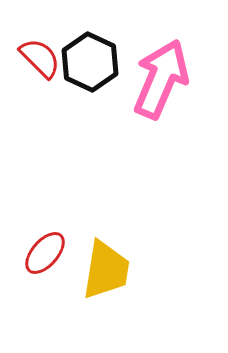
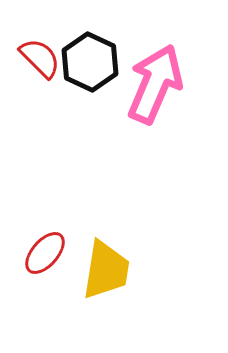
pink arrow: moved 6 px left, 5 px down
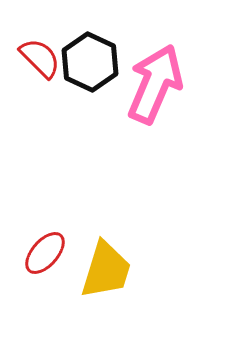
yellow trapezoid: rotated 8 degrees clockwise
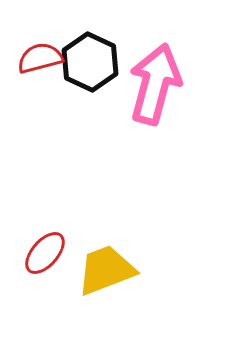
red semicircle: rotated 60 degrees counterclockwise
pink arrow: rotated 8 degrees counterclockwise
yellow trapezoid: rotated 128 degrees counterclockwise
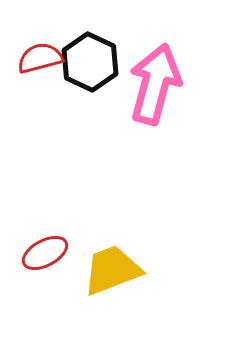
red ellipse: rotated 21 degrees clockwise
yellow trapezoid: moved 6 px right
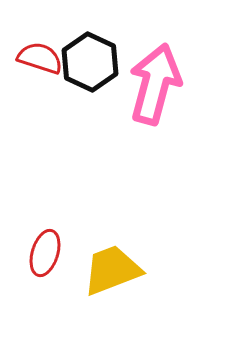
red semicircle: rotated 33 degrees clockwise
red ellipse: rotated 45 degrees counterclockwise
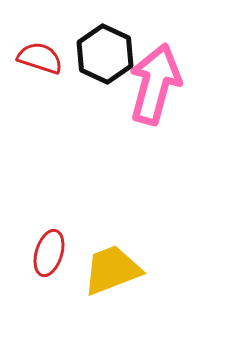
black hexagon: moved 15 px right, 8 px up
red ellipse: moved 4 px right
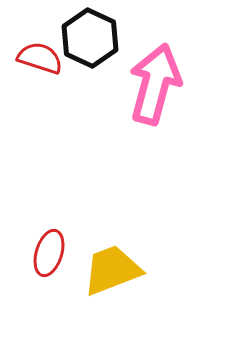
black hexagon: moved 15 px left, 16 px up
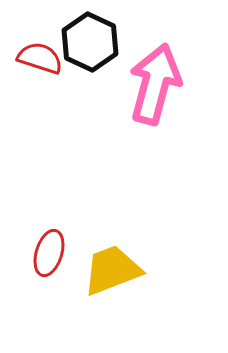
black hexagon: moved 4 px down
